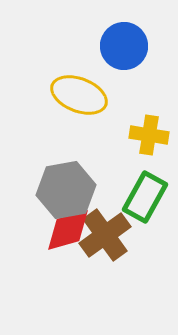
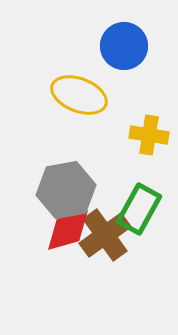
green rectangle: moved 6 px left, 12 px down
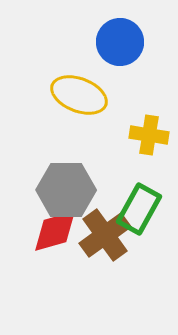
blue circle: moved 4 px left, 4 px up
gray hexagon: rotated 10 degrees clockwise
red diamond: moved 13 px left, 1 px down
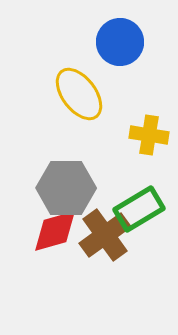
yellow ellipse: moved 1 px up; rotated 32 degrees clockwise
gray hexagon: moved 2 px up
green rectangle: rotated 30 degrees clockwise
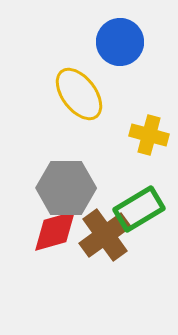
yellow cross: rotated 6 degrees clockwise
